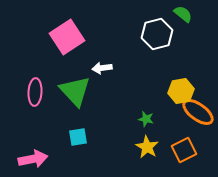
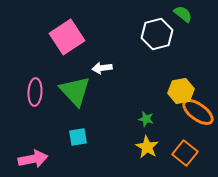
orange square: moved 1 px right, 3 px down; rotated 25 degrees counterclockwise
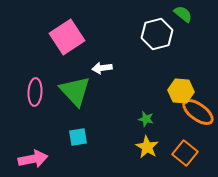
yellow hexagon: rotated 15 degrees clockwise
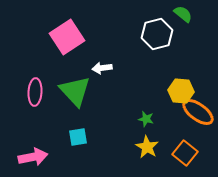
pink arrow: moved 2 px up
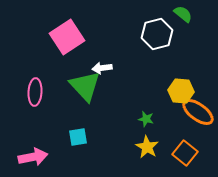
green triangle: moved 10 px right, 5 px up
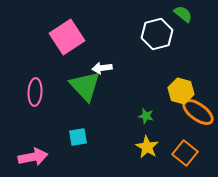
yellow hexagon: rotated 10 degrees clockwise
green star: moved 3 px up
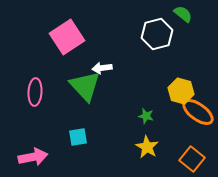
orange square: moved 7 px right, 6 px down
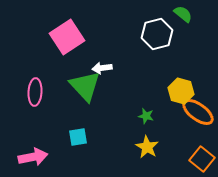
orange square: moved 10 px right
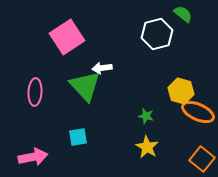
orange ellipse: rotated 12 degrees counterclockwise
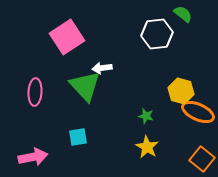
white hexagon: rotated 8 degrees clockwise
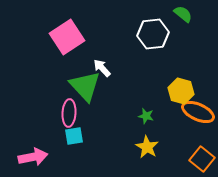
white hexagon: moved 4 px left
white arrow: rotated 54 degrees clockwise
pink ellipse: moved 34 px right, 21 px down
cyan square: moved 4 px left, 1 px up
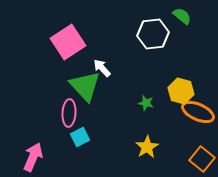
green semicircle: moved 1 px left, 2 px down
pink square: moved 1 px right, 5 px down
green star: moved 13 px up
cyan square: moved 6 px right, 1 px down; rotated 18 degrees counterclockwise
yellow star: rotated 10 degrees clockwise
pink arrow: rotated 56 degrees counterclockwise
